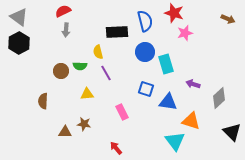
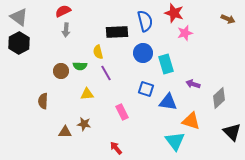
blue circle: moved 2 px left, 1 px down
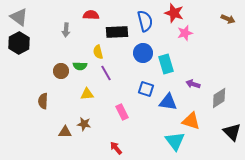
red semicircle: moved 28 px right, 4 px down; rotated 28 degrees clockwise
gray diamond: rotated 10 degrees clockwise
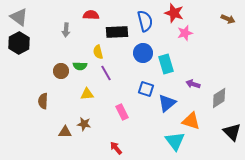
blue triangle: moved 1 px left, 1 px down; rotated 48 degrees counterclockwise
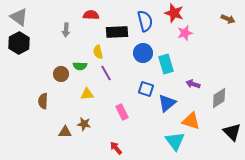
brown circle: moved 3 px down
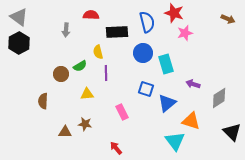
blue semicircle: moved 2 px right, 1 px down
green semicircle: rotated 32 degrees counterclockwise
purple line: rotated 28 degrees clockwise
brown star: moved 1 px right
